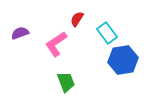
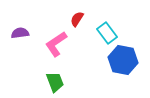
purple semicircle: rotated 12 degrees clockwise
blue hexagon: rotated 20 degrees clockwise
green trapezoid: moved 11 px left
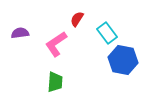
green trapezoid: rotated 25 degrees clockwise
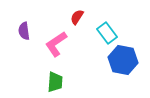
red semicircle: moved 2 px up
purple semicircle: moved 4 px right, 2 px up; rotated 90 degrees counterclockwise
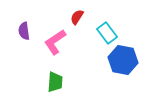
pink L-shape: moved 1 px left, 2 px up
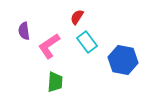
cyan rectangle: moved 20 px left, 9 px down
pink L-shape: moved 6 px left, 4 px down
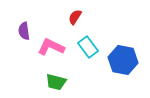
red semicircle: moved 2 px left
cyan rectangle: moved 1 px right, 5 px down
pink L-shape: moved 2 px right, 1 px down; rotated 60 degrees clockwise
green trapezoid: moved 1 px right; rotated 100 degrees clockwise
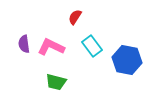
purple semicircle: moved 13 px down
cyan rectangle: moved 4 px right, 1 px up
blue hexagon: moved 4 px right
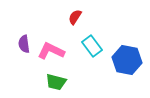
pink L-shape: moved 4 px down
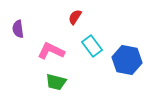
purple semicircle: moved 6 px left, 15 px up
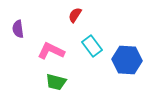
red semicircle: moved 2 px up
blue hexagon: rotated 8 degrees counterclockwise
